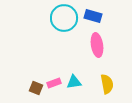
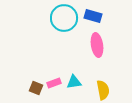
yellow semicircle: moved 4 px left, 6 px down
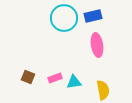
blue rectangle: rotated 30 degrees counterclockwise
pink rectangle: moved 1 px right, 5 px up
brown square: moved 8 px left, 11 px up
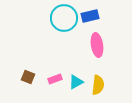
blue rectangle: moved 3 px left
pink rectangle: moved 1 px down
cyan triangle: moved 2 px right; rotated 21 degrees counterclockwise
yellow semicircle: moved 5 px left, 5 px up; rotated 18 degrees clockwise
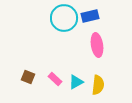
pink rectangle: rotated 64 degrees clockwise
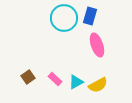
blue rectangle: rotated 60 degrees counterclockwise
pink ellipse: rotated 10 degrees counterclockwise
brown square: rotated 32 degrees clockwise
yellow semicircle: rotated 54 degrees clockwise
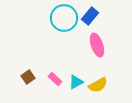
blue rectangle: rotated 24 degrees clockwise
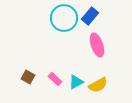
brown square: rotated 24 degrees counterclockwise
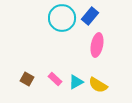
cyan circle: moved 2 px left
pink ellipse: rotated 30 degrees clockwise
brown square: moved 1 px left, 2 px down
yellow semicircle: rotated 60 degrees clockwise
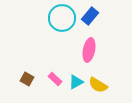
pink ellipse: moved 8 px left, 5 px down
